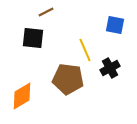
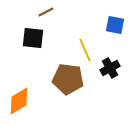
orange diamond: moved 3 px left, 5 px down
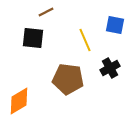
yellow line: moved 10 px up
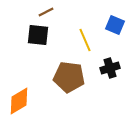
blue square: rotated 12 degrees clockwise
black square: moved 5 px right, 3 px up
black cross: rotated 12 degrees clockwise
brown pentagon: moved 1 px right, 2 px up
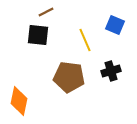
black cross: moved 1 px right, 3 px down
orange diamond: rotated 48 degrees counterclockwise
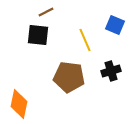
orange diamond: moved 3 px down
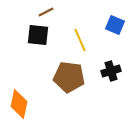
yellow line: moved 5 px left
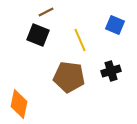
black square: rotated 15 degrees clockwise
